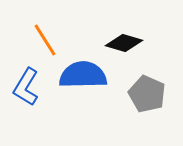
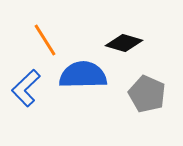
blue L-shape: moved 1 px down; rotated 15 degrees clockwise
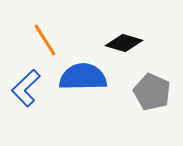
blue semicircle: moved 2 px down
gray pentagon: moved 5 px right, 2 px up
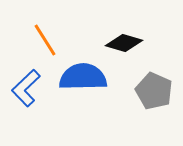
gray pentagon: moved 2 px right, 1 px up
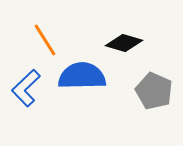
blue semicircle: moved 1 px left, 1 px up
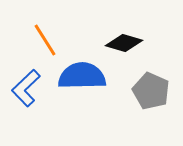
gray pentagon: moved 3 px left
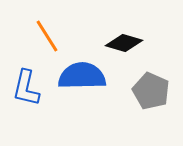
orange line: moved 2 px right, 4 px up
blue L-shape: rotated 33 degrees counterclockwise
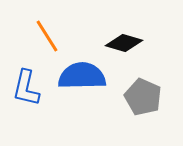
gray pentagon: moved 8 px left, 6 px down
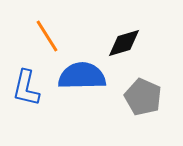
black diamond: rotated 33 degrees counterclockwise
